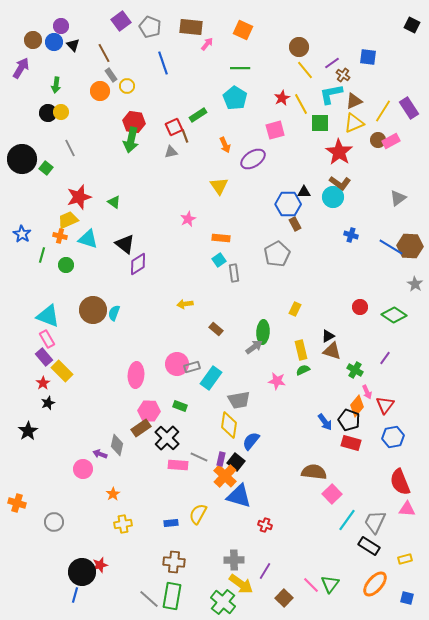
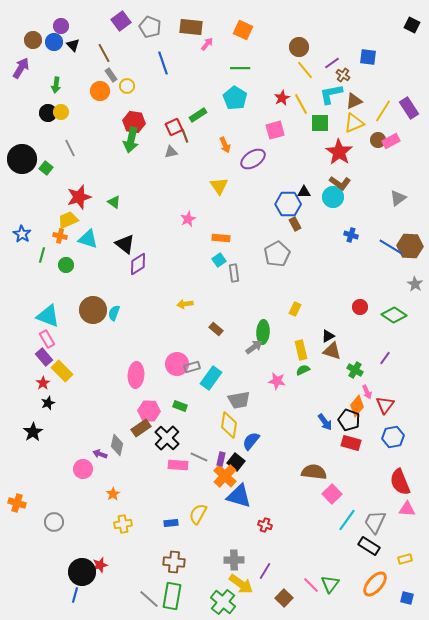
black star at (28, 431): moved 5 px right, 1 px down
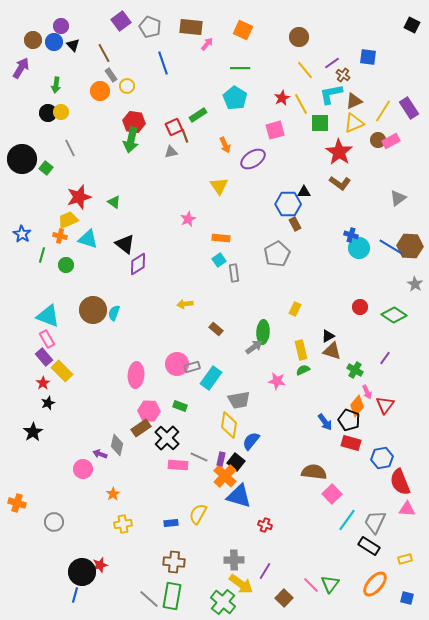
brown circle at (299, 47): moved 10 px up
cyan circle at (333, 197): moved 26 px right, 51 px down
blue hexagon at (393, 437): moved 11 px left, 21 px down
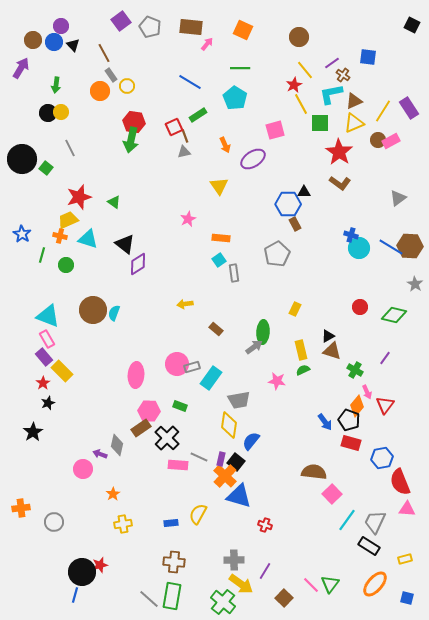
blue line at (163, 63): moved 27 px right, 19 px down; rotated 40 degrees counterclockwise
red star at (282, 98): moved 12 px right, 13 px up
gray triangle at (171, 152): moved 13 px right
green diamond at (394, 315): rotated 20 degrees counterclockwise
orange cross at (17, 503): moved 4 px right, 5 px down; rotated 24 degrees counterclockwise
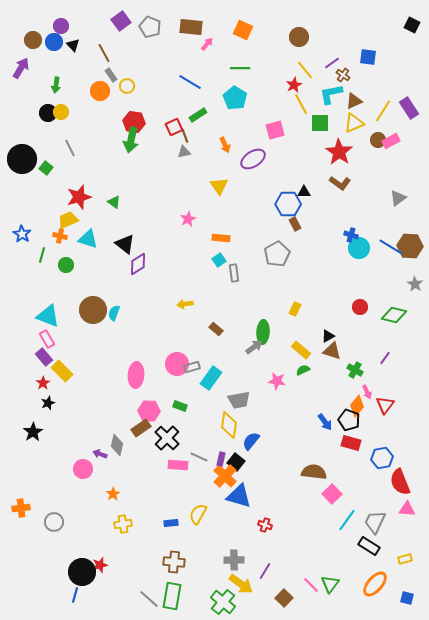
yellow rectangle at (301, 350): rotated 36 degrees counterclockwise
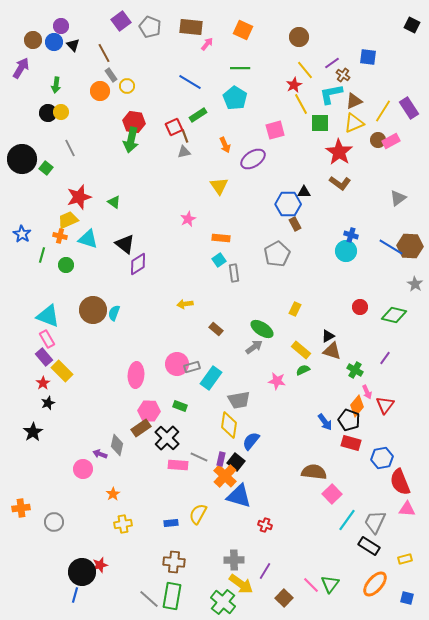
cyan circle at (359, 248): moved 13 px left, 3 px down
green ellipse at (263, 332): moved 1 px left, 3 px up; rotated 60 degrees counterclockwise
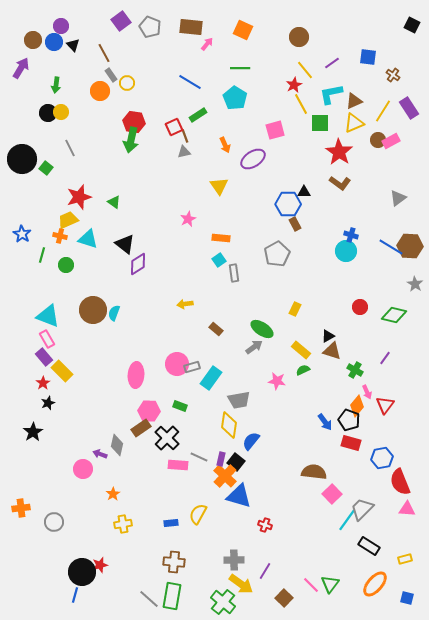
brown cross at (343, 75): moved 50 px right
yellow circle at (127, 86): moved 3 px up
gray trapezoid at (375, 522): moved 13 px left, 13 px up; rotated 20 degrees clockwise
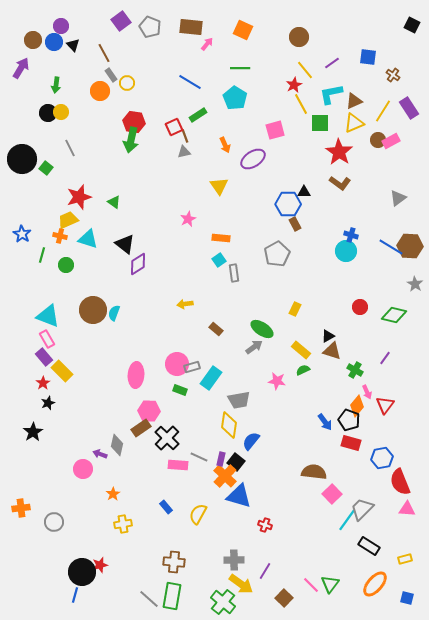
green rectangle at (180, 406): moved 16 px up
blue rectangle at (171, 523): moved 5 px left, 16 px up; rotated 56 degrees clockwise
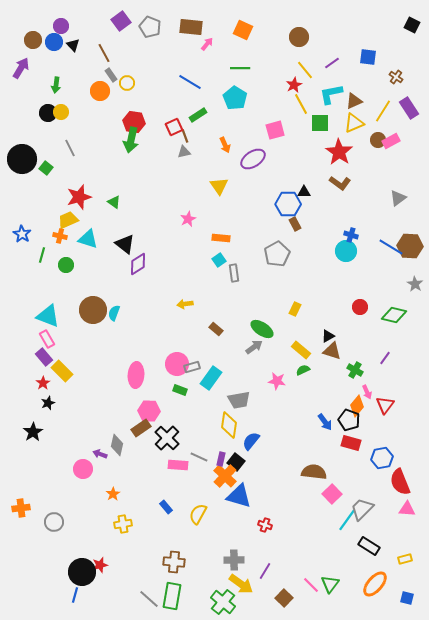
brown cross at (393, 75): moved 3 px right, 2 px down
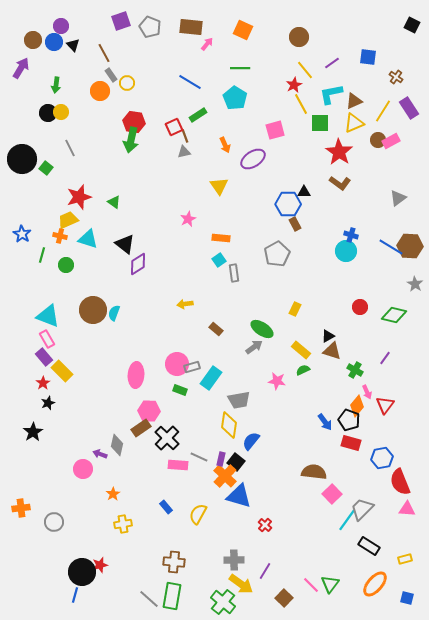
purple square at (121, 21): rotated 18 degrees clockwise
red cross at (265, 525): rotated 24 degrees clockwise
